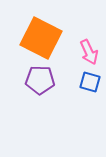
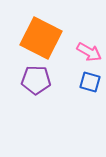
pink arrow: rotated 35 degrees counterclockwise
purple pentagon: moved 4 px left
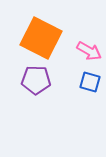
pink arrow: moved 1 px up
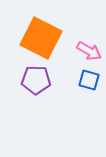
blue square: moved 1 px left, 2 px up
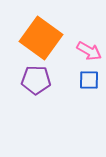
orange square: rotated 9 degrees clockwise
blue square: rotated 15 degrees counterclockwise
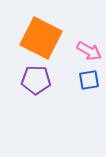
orange square: rotated 9 degrees counterclockwise
blue square: rotated 10 degrees counterclockwise
